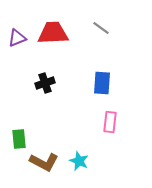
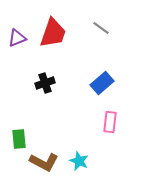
red trapezoid: rotated 112 degrees clockwise
blue rectangle: rotated 45 degrees clockwise
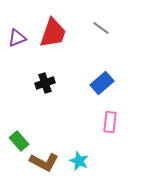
green rectangle: moved 2 px down; rotated 36 degrees counterclockwise
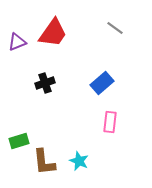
gray line: moved 14 px right
red trapezoid: rotated 16 degrees clockwise
purple triangle: moved 4 px down
green rectangle: rotated 66 degrees counterclockwise
brown L-shape: rotated 56 degrees clockwise
